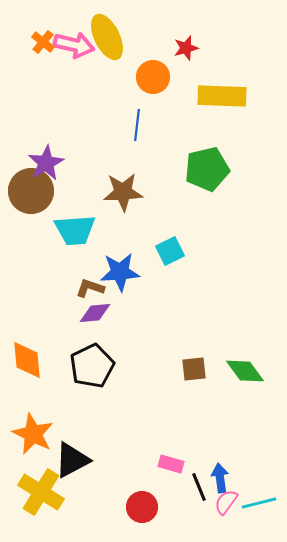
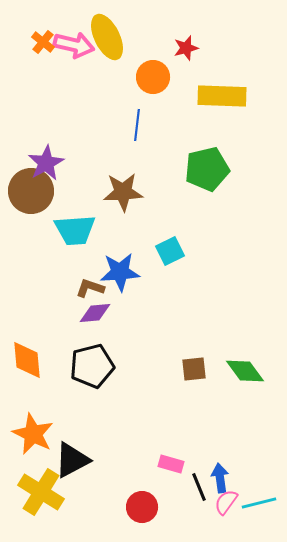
black pentagon: rotated 12 degrees clockwise
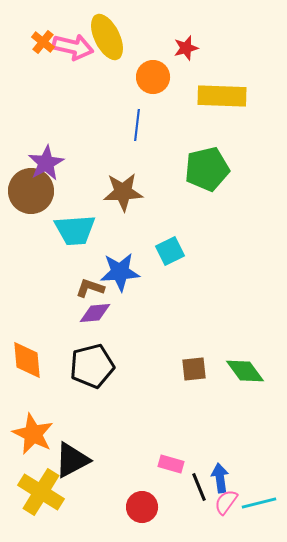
pink arrow: moved 1 px left, 2 px down
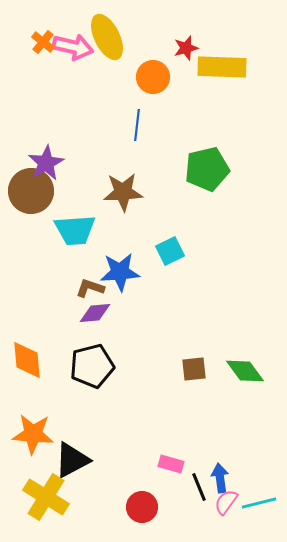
yellow rectangle: moved 29 px up
orange star: rotated 21 degrees counterclockwise
yellow cross: moved 5 px right, 5 px down
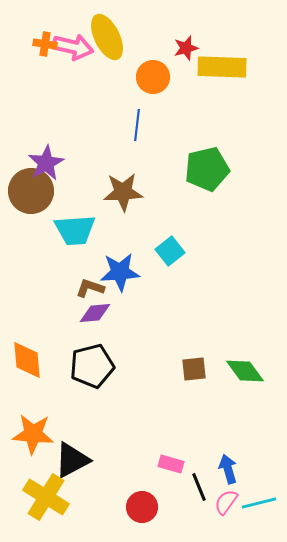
orange cross: moved 2 px right, 2 px down; rotated 30 degrees counterclockwise
cyan square: rotated 12 degrees counterclockwise
blue arrow: moved 8 px right, 9 px up; rotated 8 degrees counterclockwise
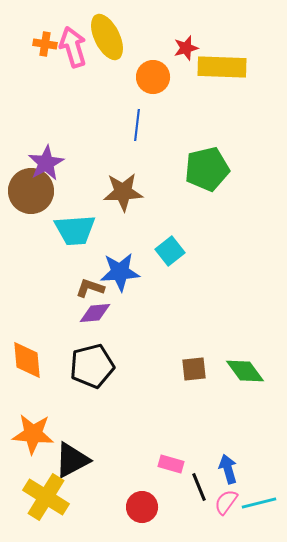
pink arrow: rotated 120 degrees counterclockwise
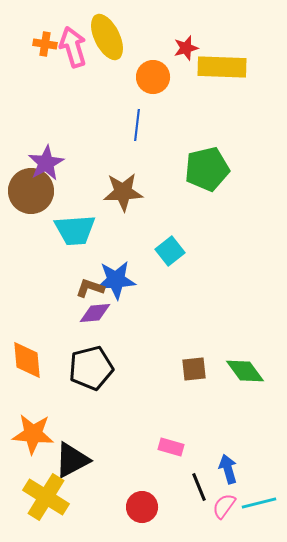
blue star: moved 4 px left, 8 px down
black pentagon: moved 1 px left, 2 px down
pink rectangle: moved 17 px up
pink semicircle: moved 2 px left, 4 px down
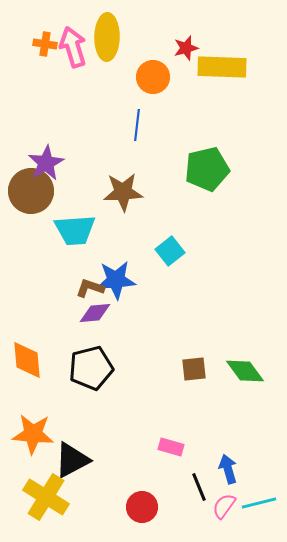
yellow ellipse: rotated 27 degrees clockwise
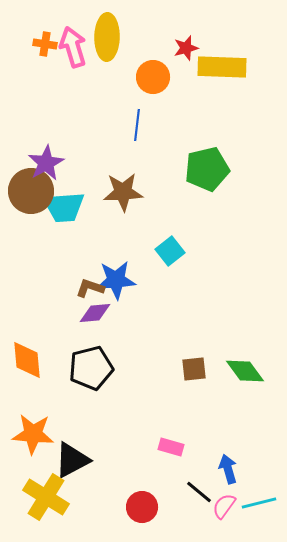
cyan trapezoid: moved 11 px left, 23 px up
black line: moved 5 px down; rotated 28 degrees counterclockwise
